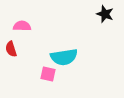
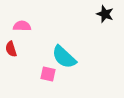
cyan semicircle: rotated 52 degrees clockwise
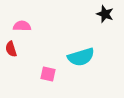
cyan semicircle: moved 17 px right; rotated 60 degrees counterclockwise
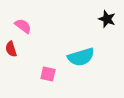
black star: moved 2 px right, 5 px down
pink semicircle: moved 1 px right; rotated 36 degrees clockwise
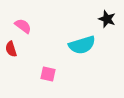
cyan semicircle: moved 1 px right, 12 px up
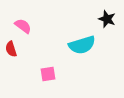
pink square: rotated 21 degrees counterclockwise
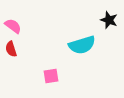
black star: moved 2 px right, 1 px down
pink semicircle: moved 10 px left
pink square: moved 3 px right, 2 px down
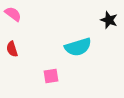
pink semicircle: moved 12 px up
cyan semicircle: moved 4 px left, 2 px down
red semicircle: moved 1 px right
